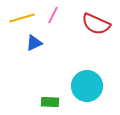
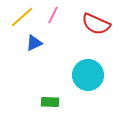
yellow line: moved 1 px up; rotated 25 degrees counterclockwise
cyan circle: moved 1 px right, 11 px up
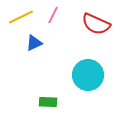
yellow line: moved 1 px left; rotated 15 degrees clockwise
green rectangle: moved 2 px left
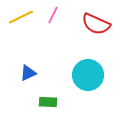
blue triangle: moved 6 px left, 30 px down
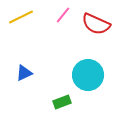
pink line: moved 10 px right; rotated 12 degrees clockwise
blue triangle: moved 4 px left
green rectangle: moved 14 px right; rotated 24 degrees counterclockwise
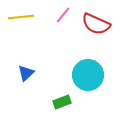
yellow line: rotated 20 degrees clockwise
blue triangle: moved 2 px right; rotated 18 degrees counterclockwise
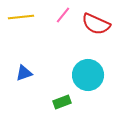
blue triangle: moved 2 px left; rotated 24 degrees clockwise
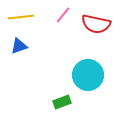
red semicircle: rotated 12 degrees counterclockwise
blue triangle: moved 5 px left, 27 px up
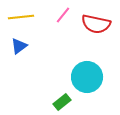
blue triangle: rotated 18 degrees counterclockwise
cyan circle: moved 1 px left, 2 px down
green rectangle: rotated 18 degrees counterclockwise
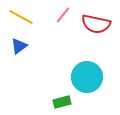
yellow line: rotated 35 degrees clockwise
green rectangle: rotated 24 degrees clockwise
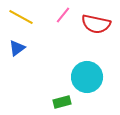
blue triangle: moved 2 px left, 2 px down
